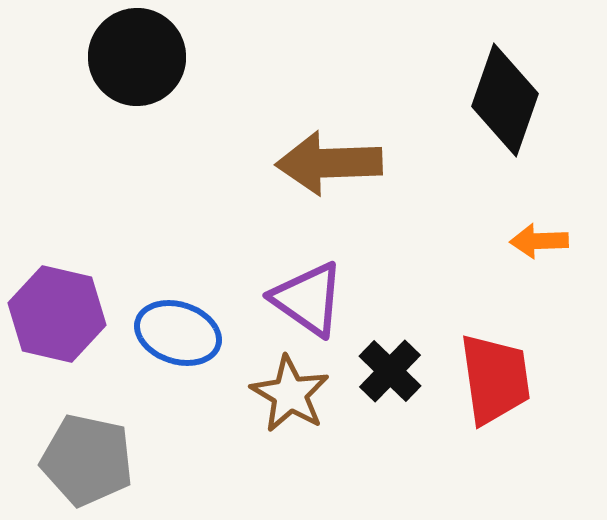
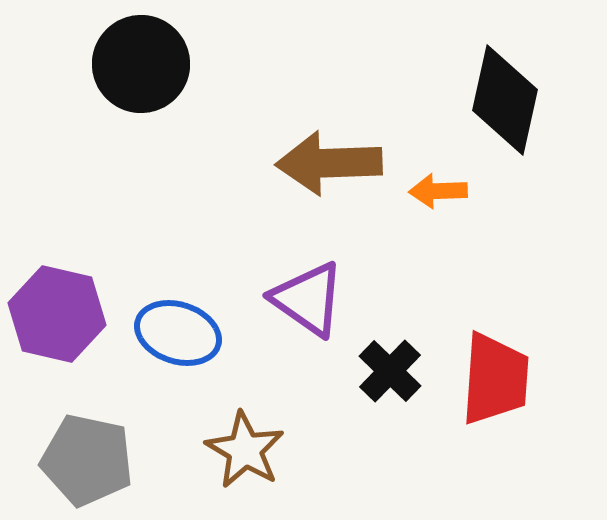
black circle: moved 4 px right, 7 px down
black diamond: rotated 7 degrees counterclockwise
orange arrow: moved 101 px left, 50 px up
red trapezoid: rotated 12 degrees clockwise
brown star: moved 45 px left, 56 px down
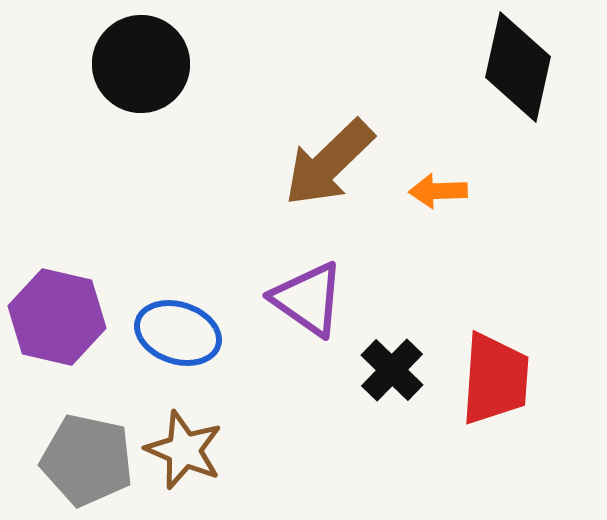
black diamond: moved 13 px right, 33 px up
brown arrow: rotated 42 degrees counterclockwise
purple hexagon: moved 3 px down
black cross: moved 2 px right, 1 px up
brown star: moved 61 px left; rotated 8 degrees counterclockwise
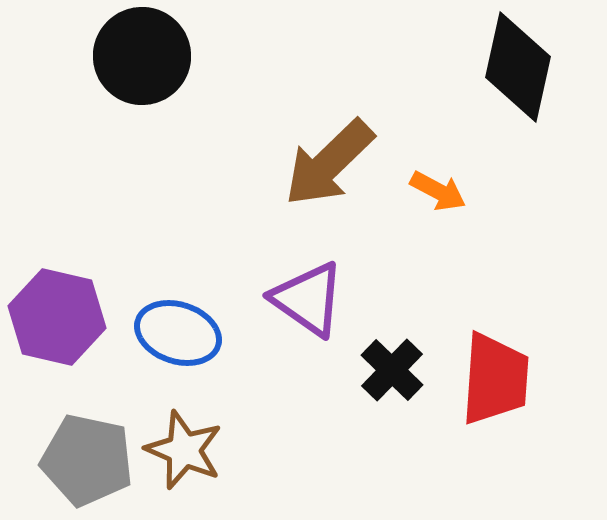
black circle: moved 1 px right, 8 px up
orange arrow: rotated 150 degrees counterclockwise
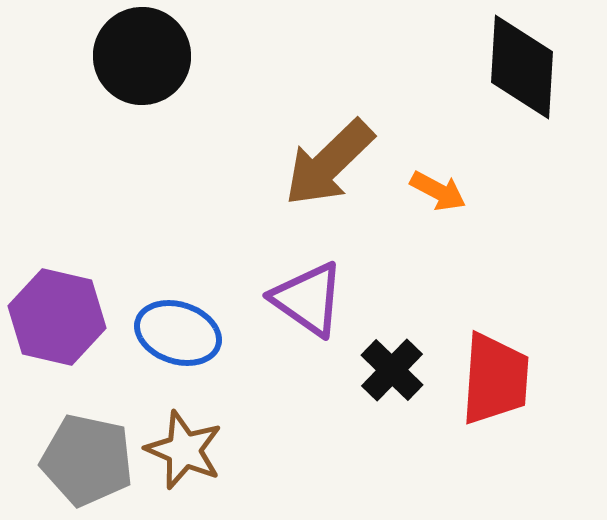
black diamond: moved 4 px right; rotated 9 degrees counterclockwise
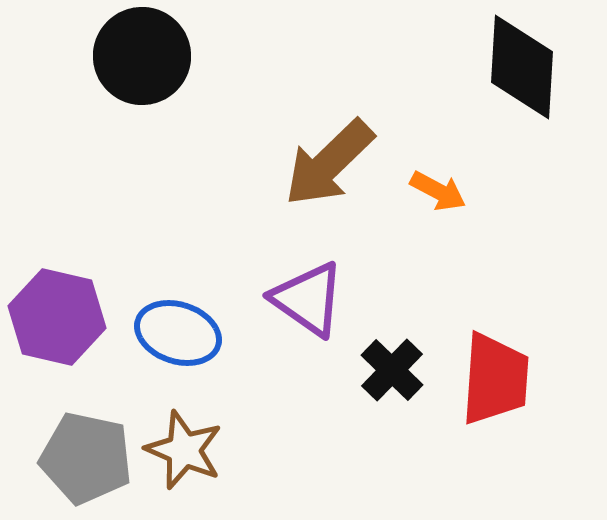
gray pentagon: moved 1 px left, 2 px up
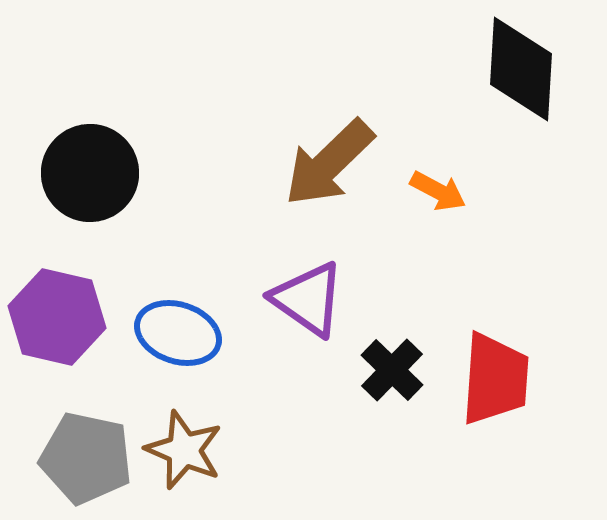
black circle: moved 52 px left, 117 px down
black diamond: moved 1 px left, 2 px down
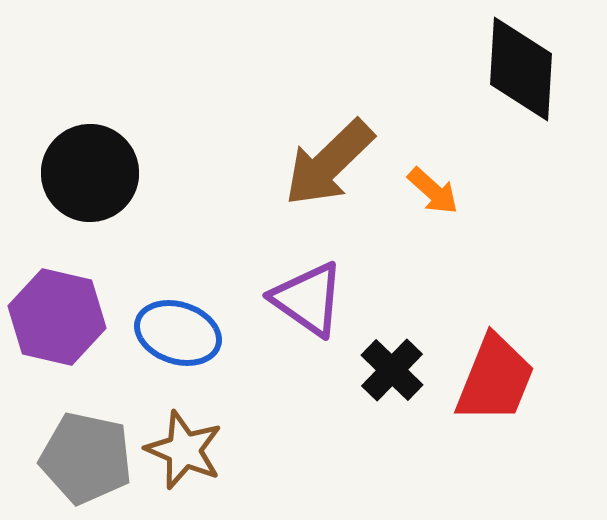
orange arrow: moved 5 px left; rotated 14 degrees clockwise
red trapezoid: rotated 18 degrees clockwise
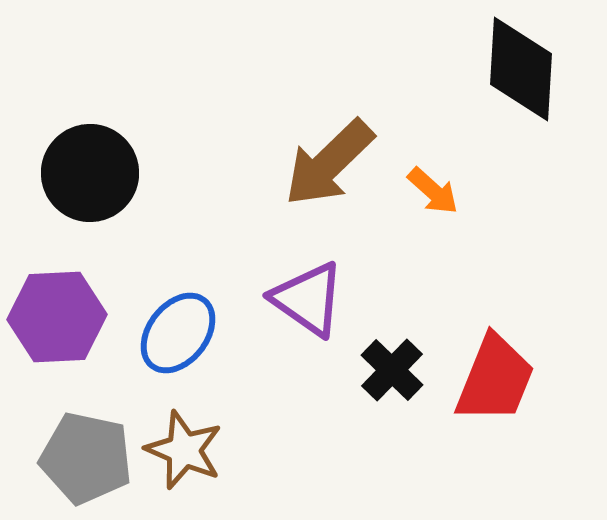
purple hexagon: rotated 16 degrees counterclockwise
blue ellipse: rotated 70 degrees counterclockwise
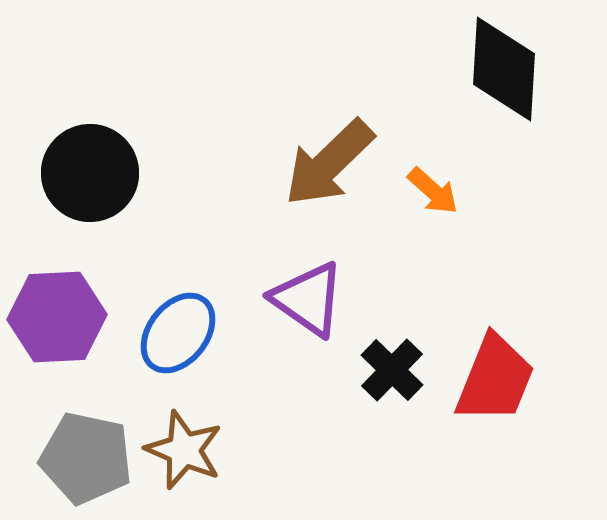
black diamond: moved 17 px left
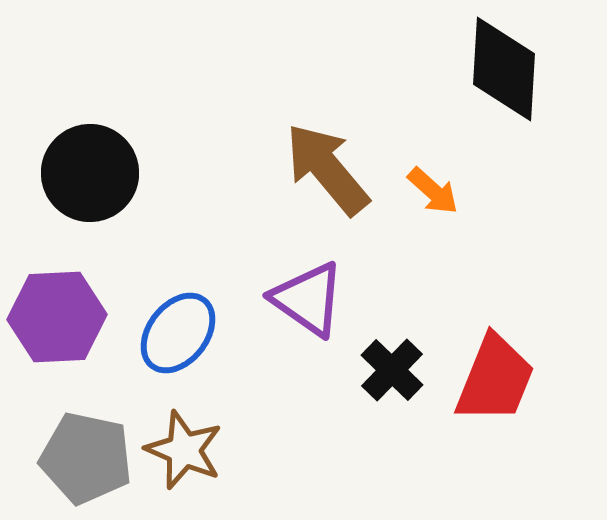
brown arrow: moved 2 px left, 6 px down; rotated 94 degrees clockwise
